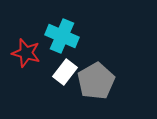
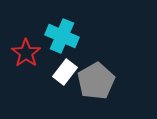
red star: rotated 20 degrees clockwise
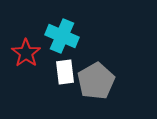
white rectangle: rotated 45 degrees counterclockwise
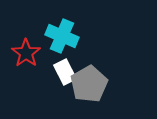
white rectangle: rotated 20 degrees counterclockwise
gray pentagon: moved 7 px left, 3 px down
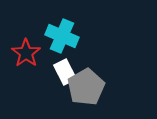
gray pentagon: moved 3 px left, 3 px down
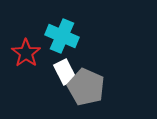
gray pentagon: rotated 18 degrees counterclockwise
